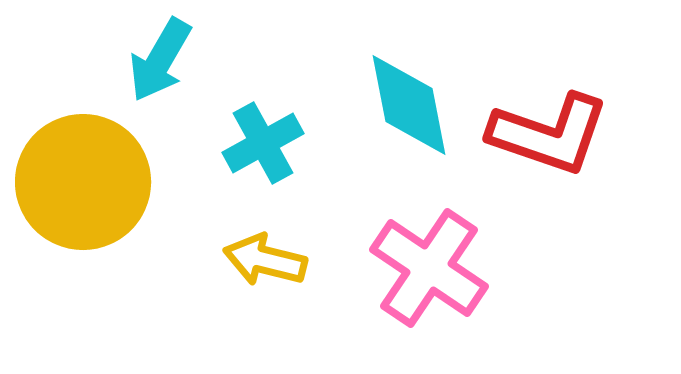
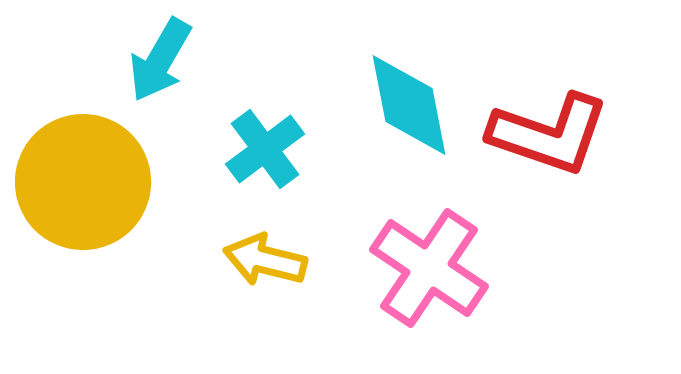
cyan cross: moved 2 px right, 6 px down; rotated 8 degrees counterclockwise
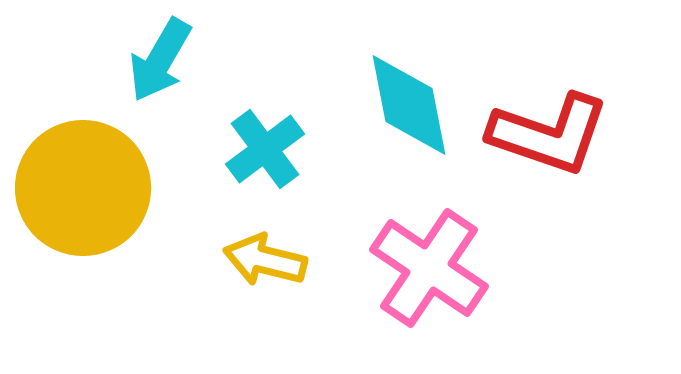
yellow circle: moved 6 px down
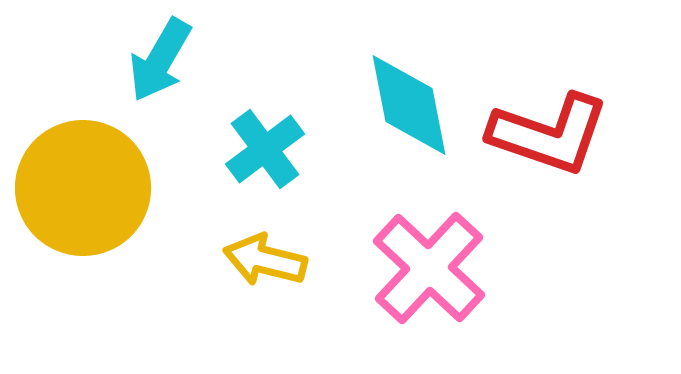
pink cross: rotated 9 degrees clockwise
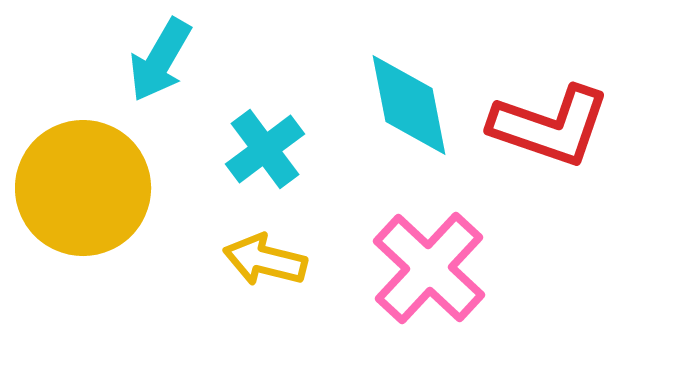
red L-shape: moved 1 px right, 8 px up
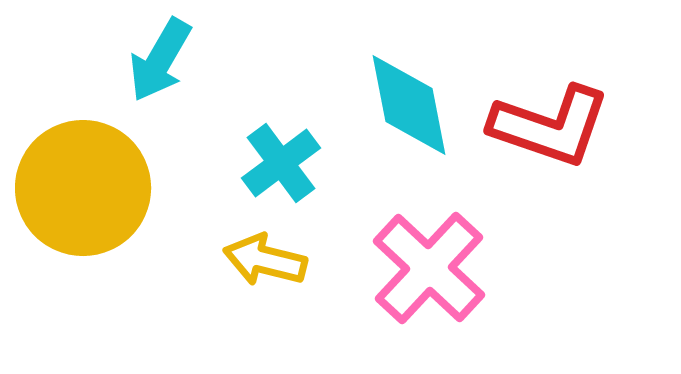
cyan cross: moved 16 px right, 14 px down
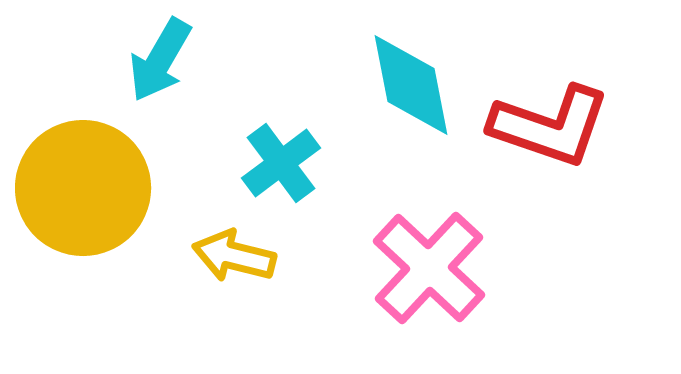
cyan diamond: moved 2 px right, 20 px up
yellow arrow: moved 31 px left, 4 px up
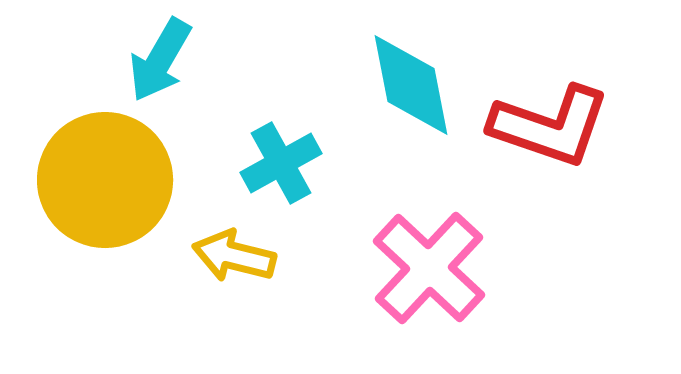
cyan cross: rotated 8 degrees clockwise
yellow circle: moved 22 px right, 8 px up
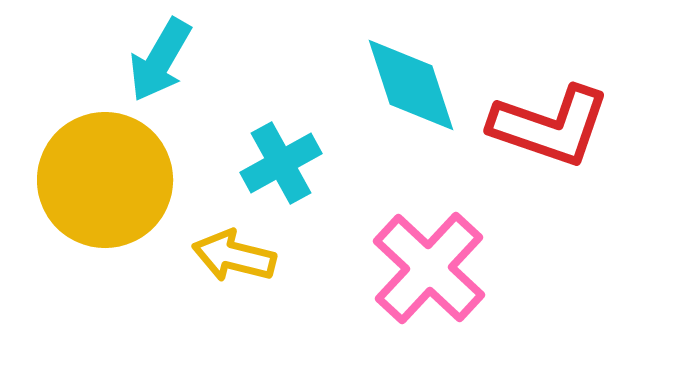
cyan diamond: rotated 7 degrees counterclockwise
